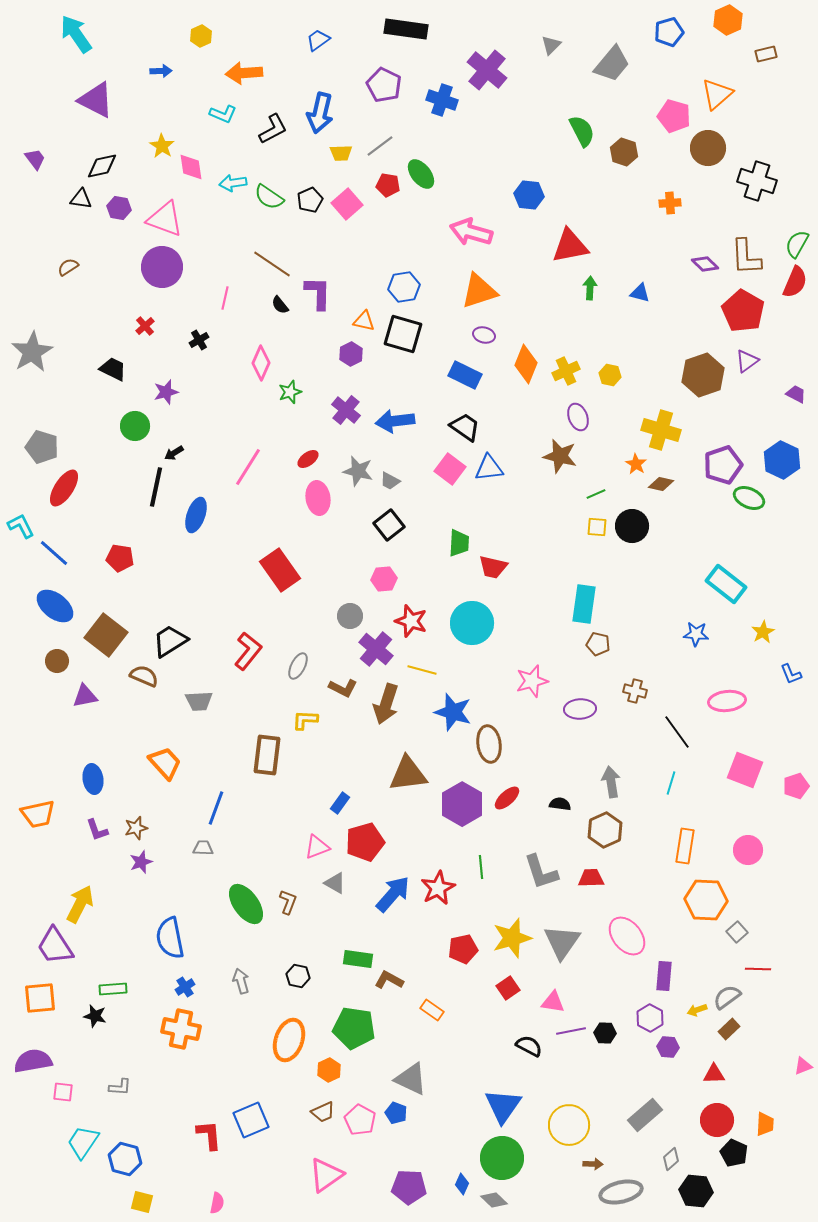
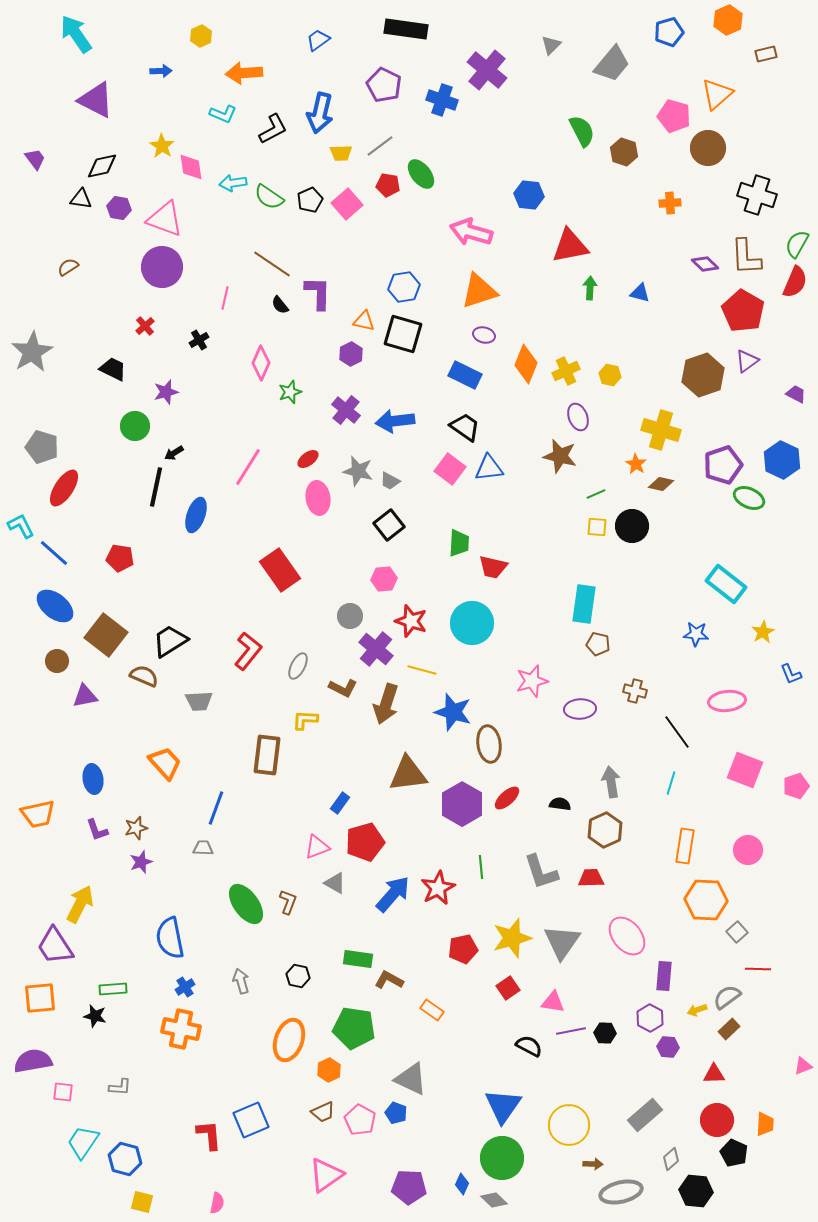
black cross at (757, 181): moved 14 px down
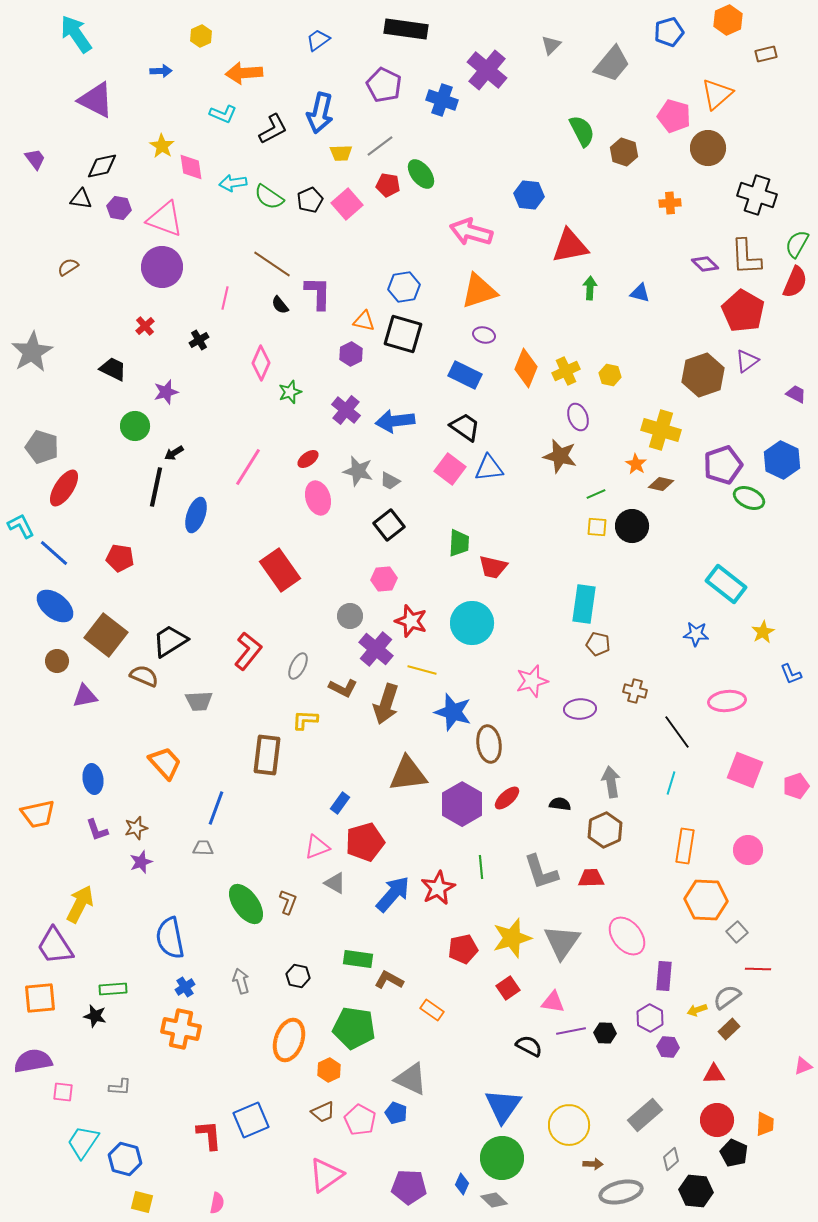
orange diamond at (526, 364): moved 4 px down
pink ellipse at (318, 498): rotated 8 degrees counterclockwise
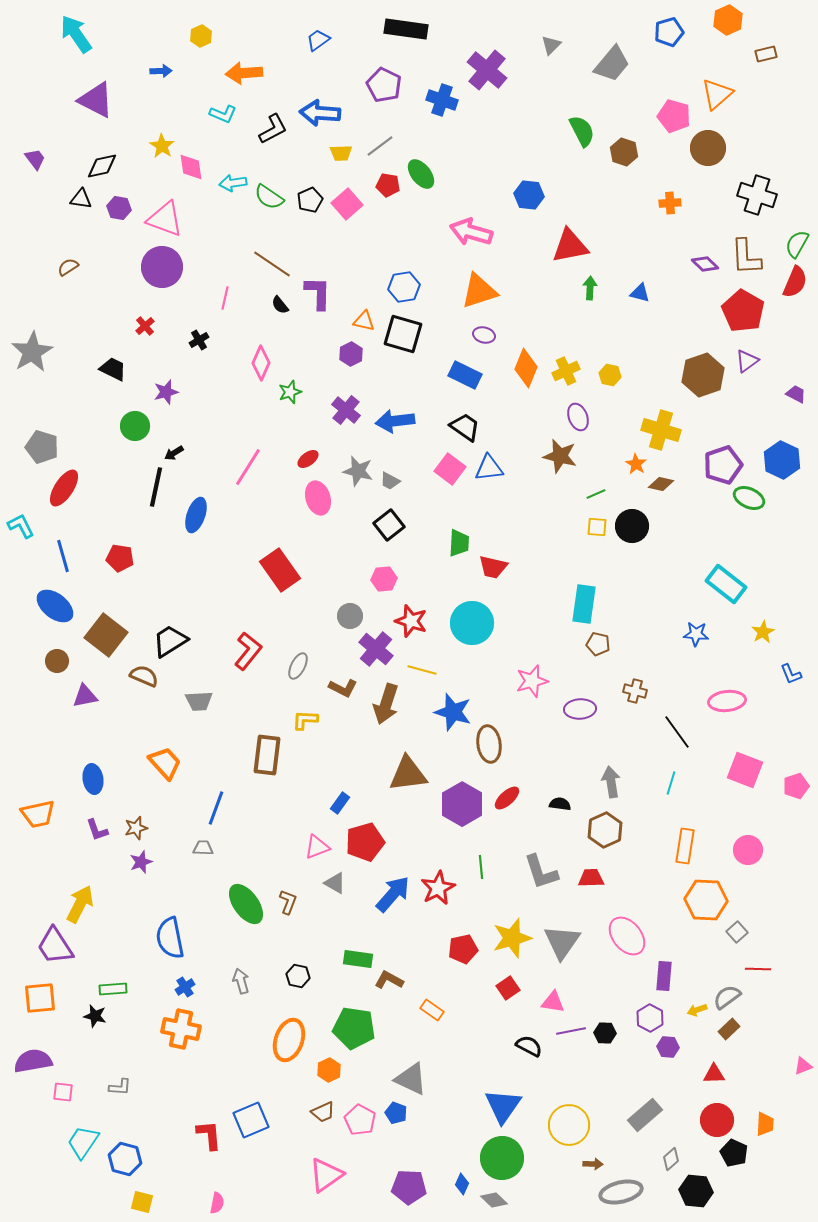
blue arrow at (320, 113): rotated 81 degrees clockwise
blue line at (54, 553): moved 9 px right, 3 px down; rotated 32 degrees clockwise
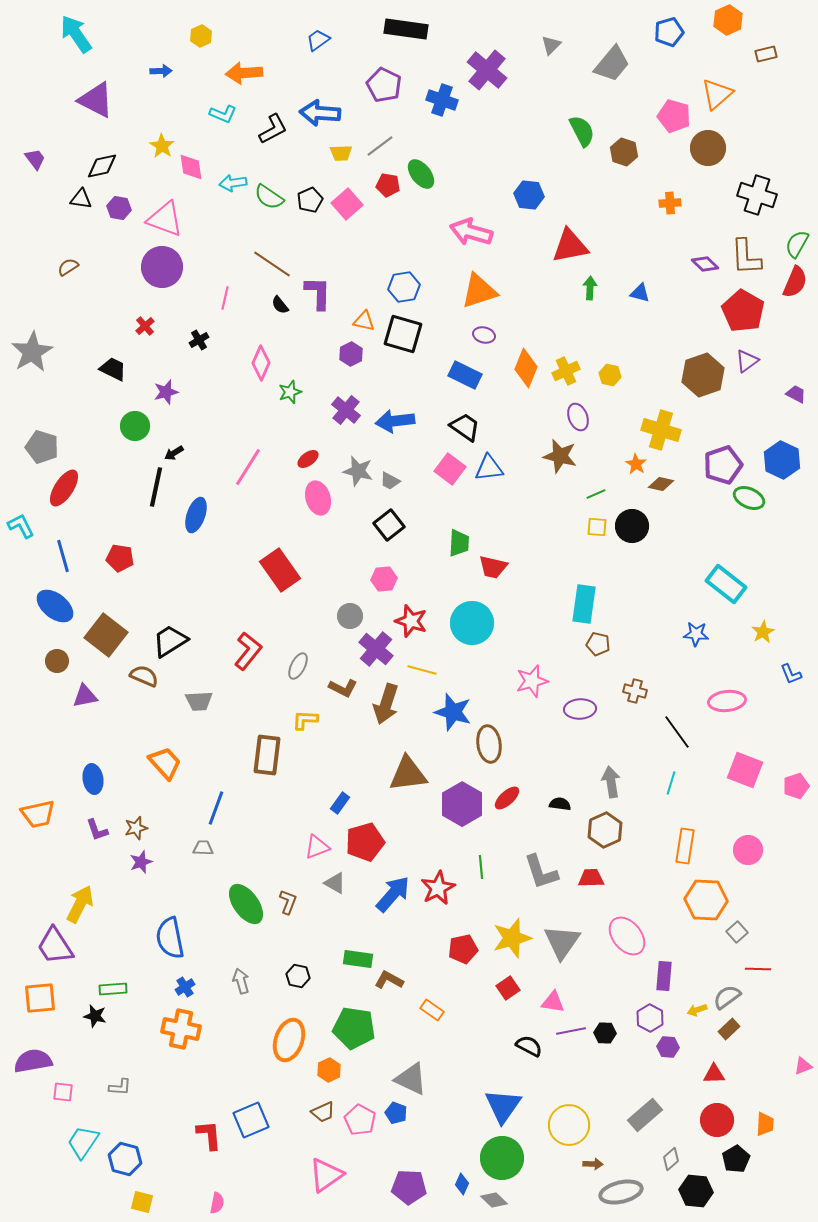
black pentagon at (734, 1153): moved 2 px right, 6 px down; rotated 16 degrees clockwise
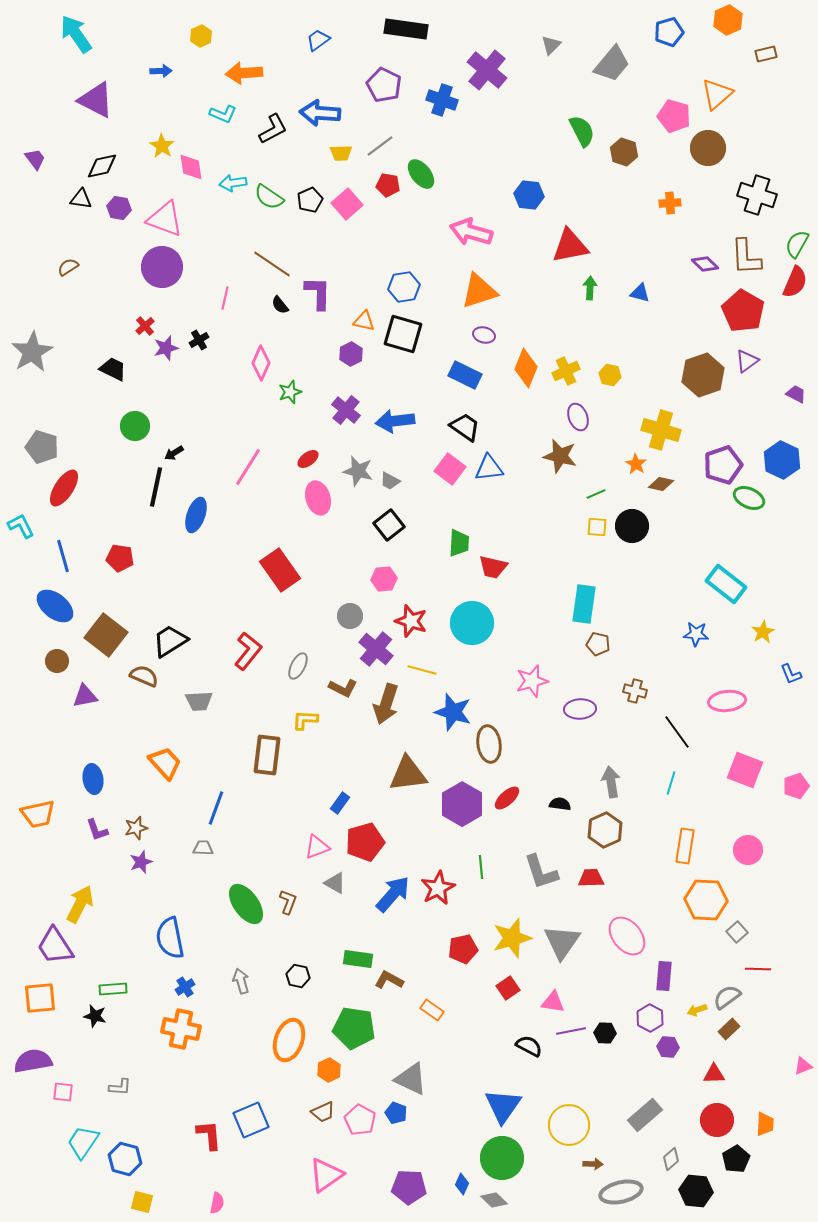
purple star at (166, 392): moved 44 px up
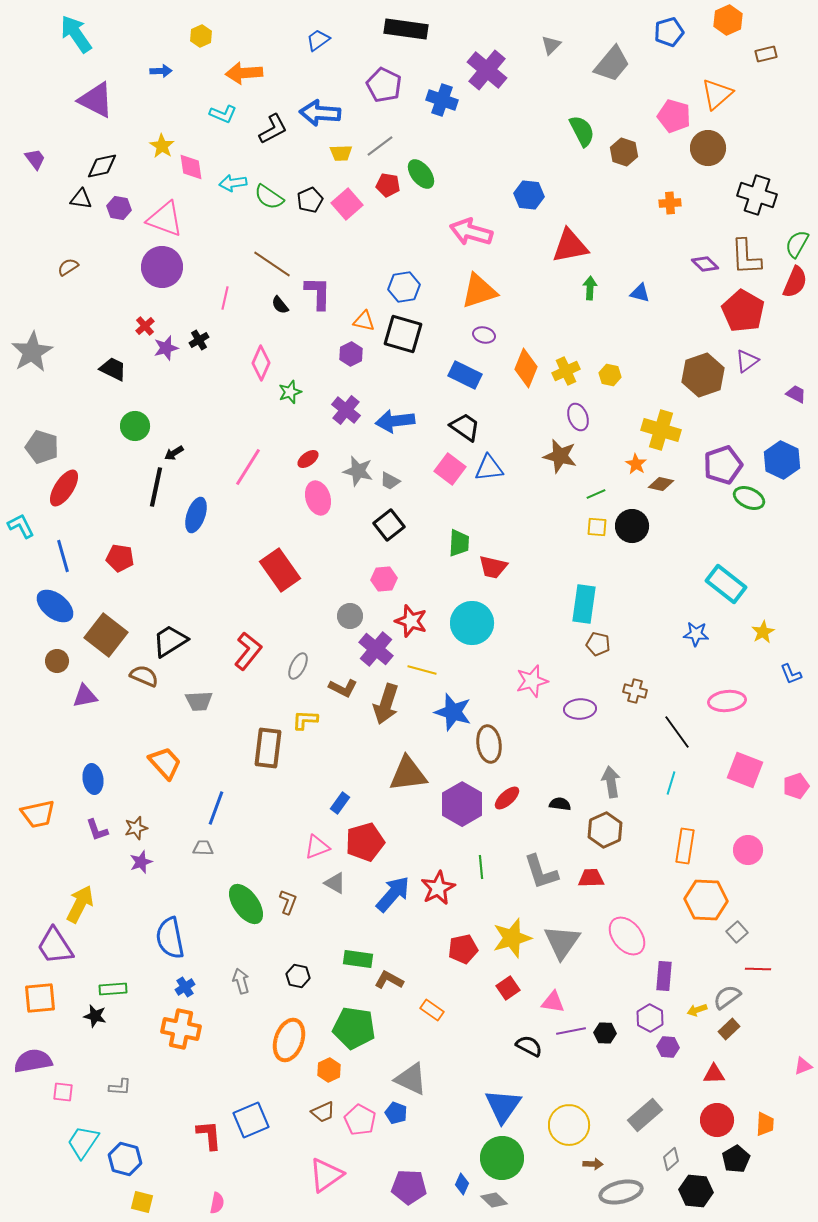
brown rectangle at (267, 755): moved 1 px right, 7 px up
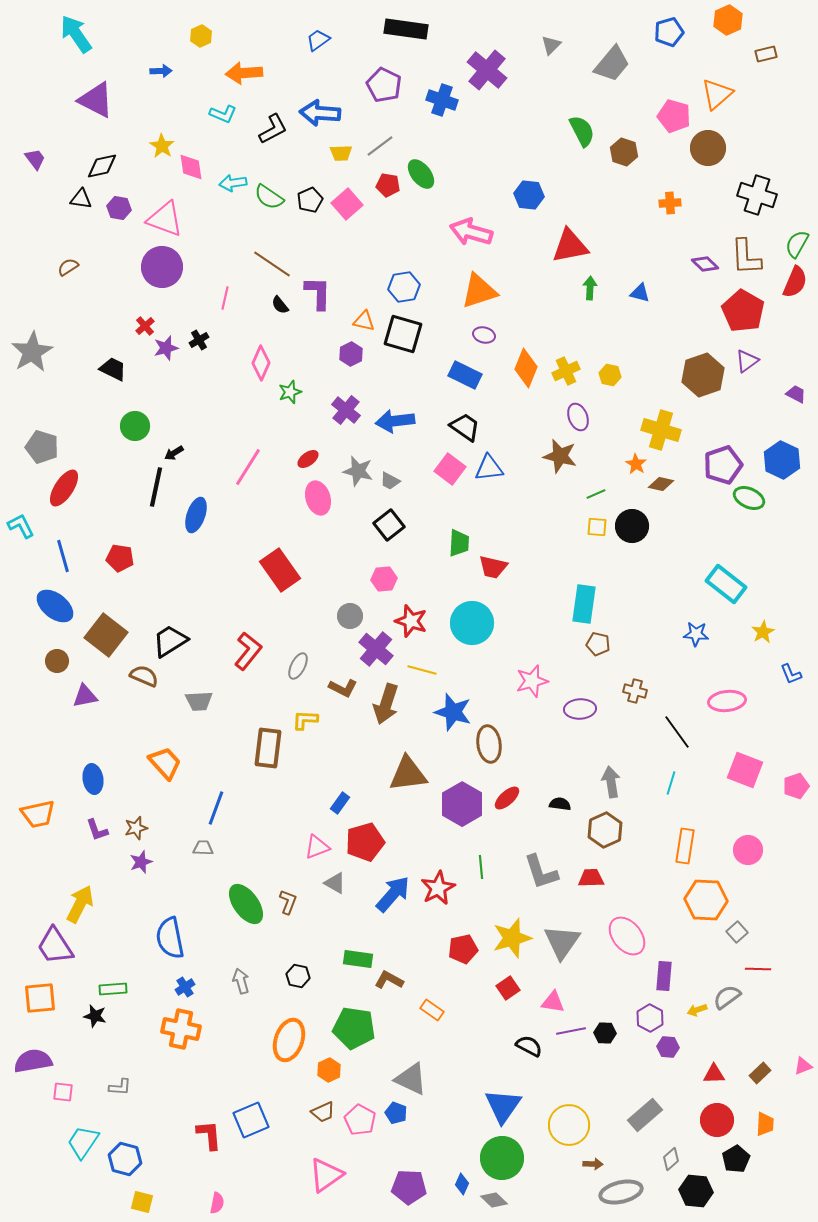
brown rectangle at (729, 1029): moved 31 px right, 44 px down
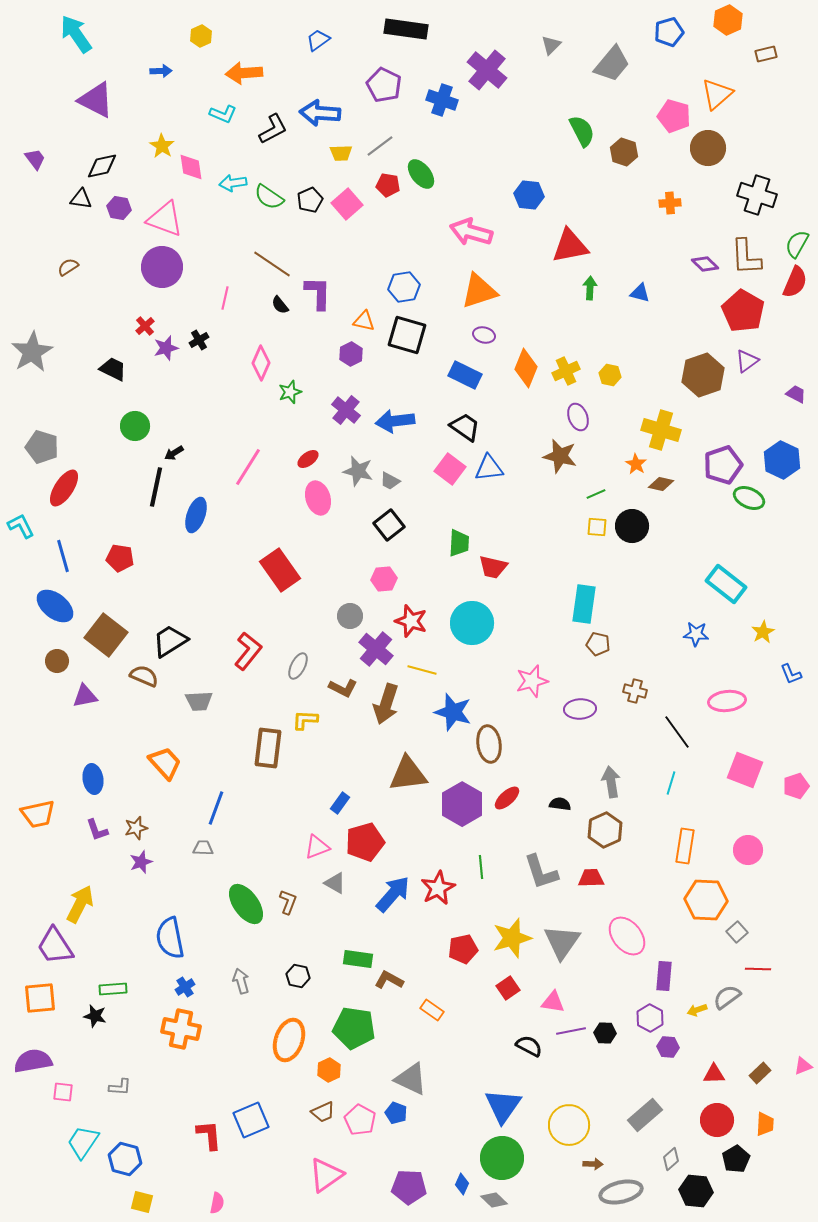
black square at (403, 334): moved 4 px right, 1 px down
